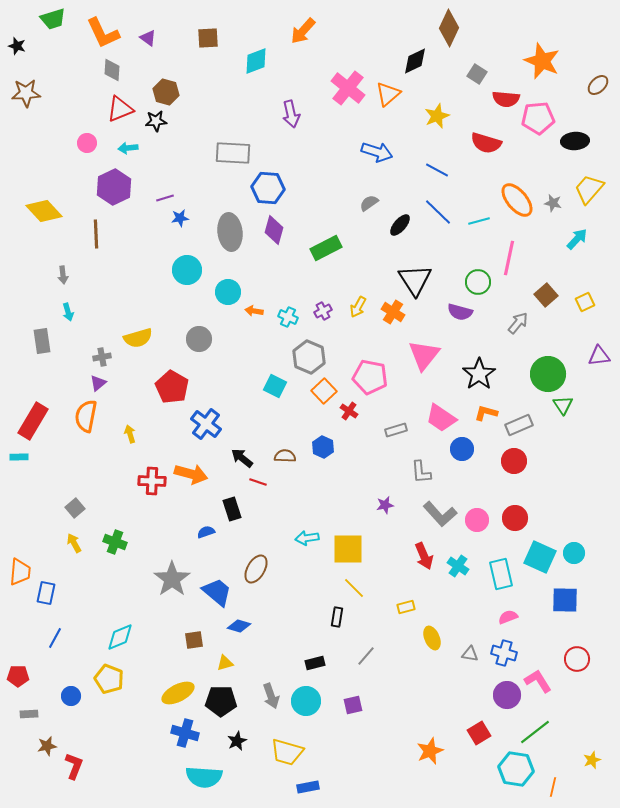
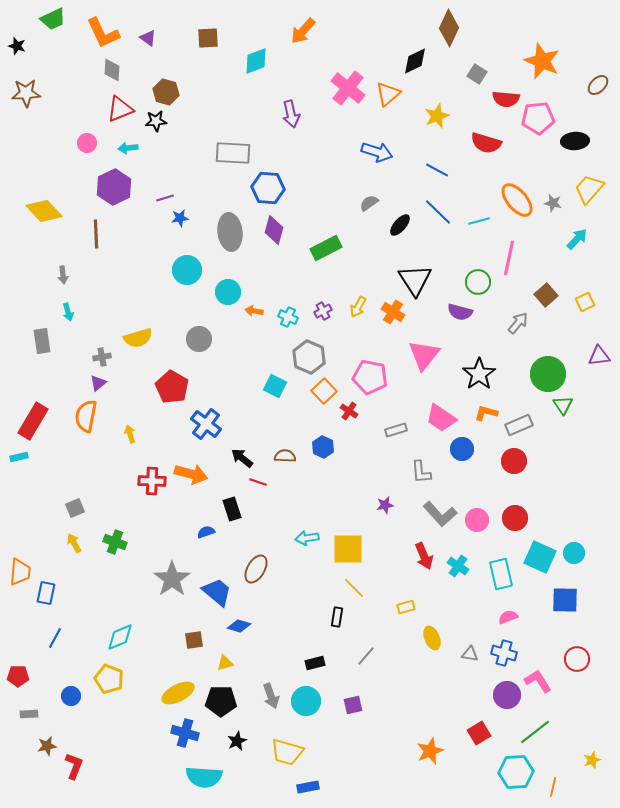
green trapezoid at (53, 19): rotated 8 degrees counterclockwise
cyan rectangle at (19, 457): rotated 12 degrees counterclockwise
gray square at (75, 508): rotated 18 degrees clockwise
cyan hexagon at (516, 769): moved 3 px down; rotated 12 degrees counterclockwise
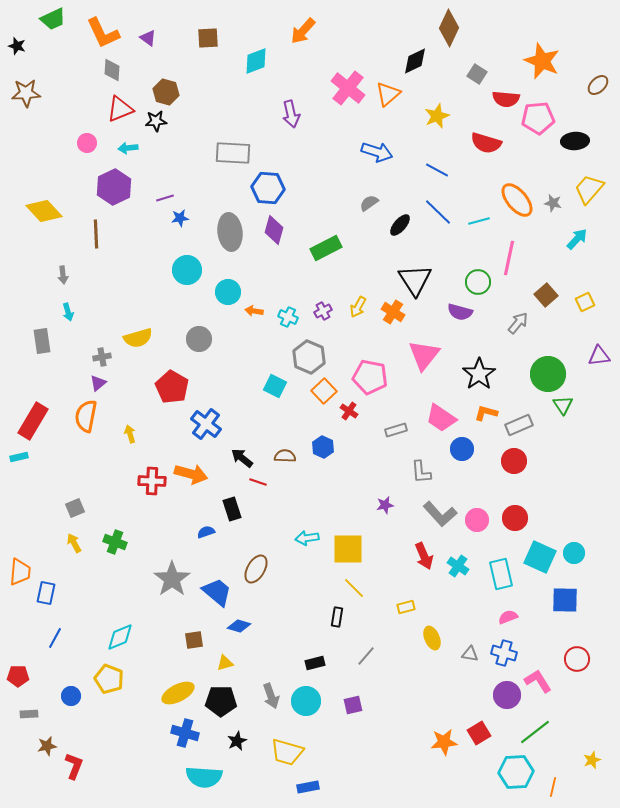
orange star at (430, 751): moved 14 px right, 9 px up; rotated 16 degrees clockwise
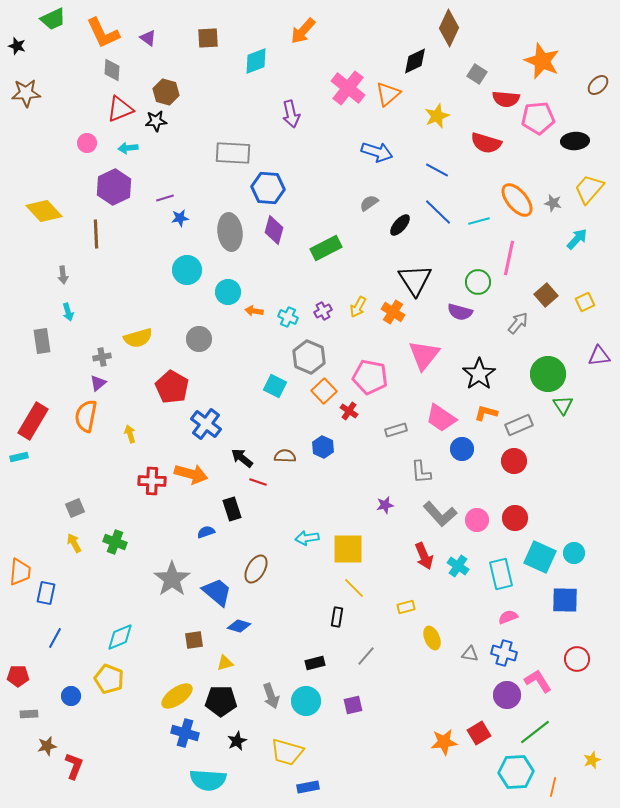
yellow ellipse at (178, 693): moved 1 px left, 3 px down; rotated 8 degrees counterclockwise
cyan semicircle at (204, 777): moved 4 px right, 3 px down
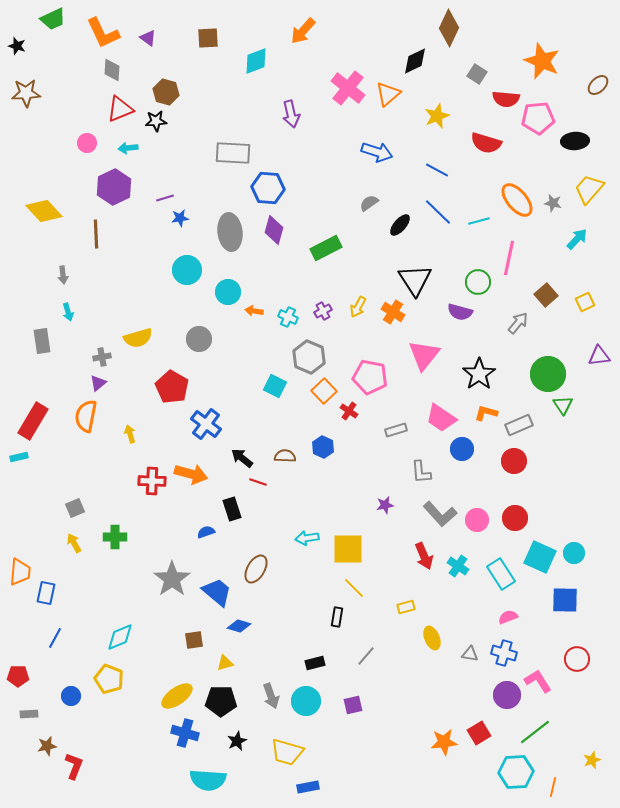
green cross at (115, 542): moved 5 px up; rotated 20 degrees counterclockwise
cyan rectangle at (501, 574): rotated 20 degrees counterclockwise
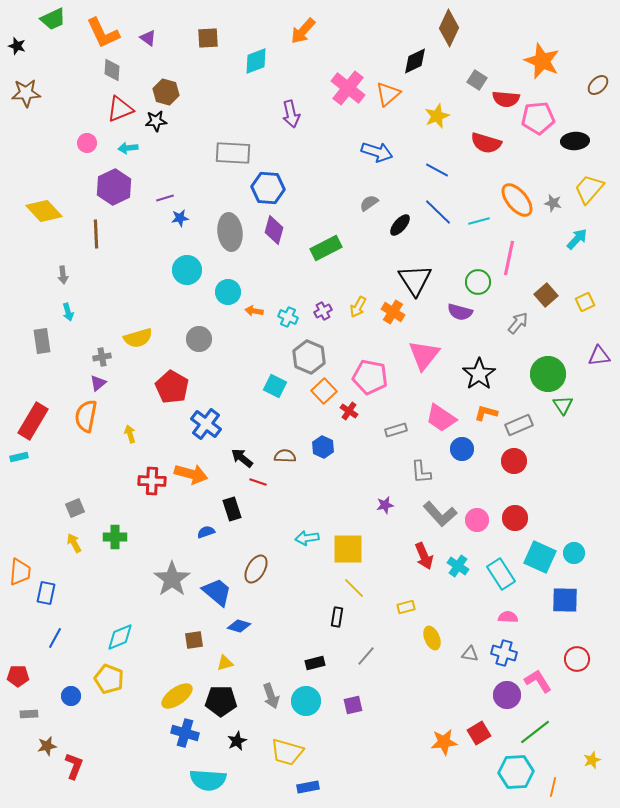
gray square at (477, 74): moved 6 px down
pink semicircle at (508, 617): rotated 24 degrees clockwise
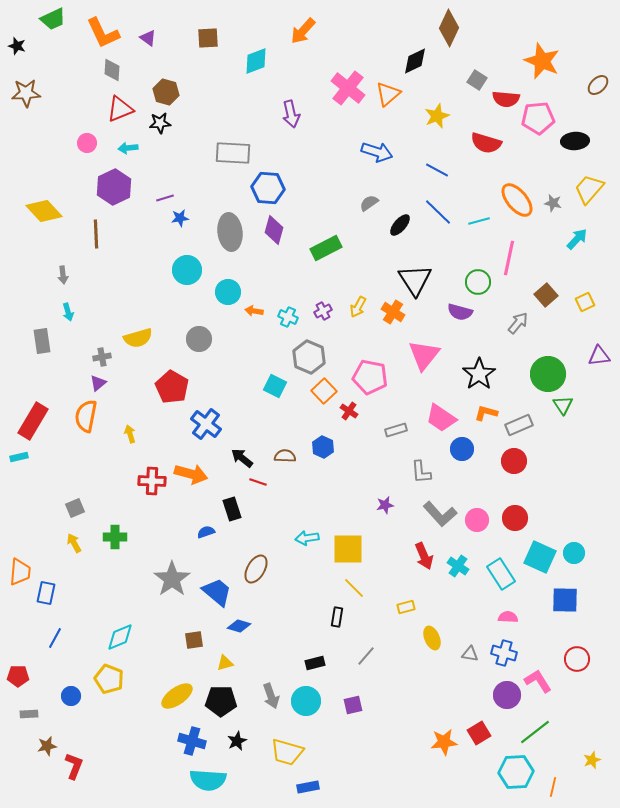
black star at (156, 121): moved 4 px right, 2 px down
blue cross at (185, 733): moved 7 px right, 8 px down
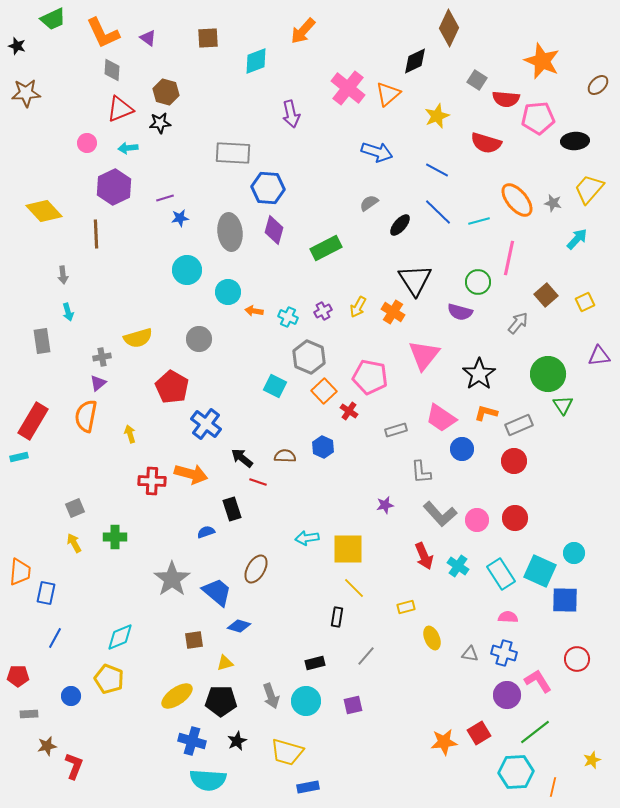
cyan square at (540, 557): moved 14 px down
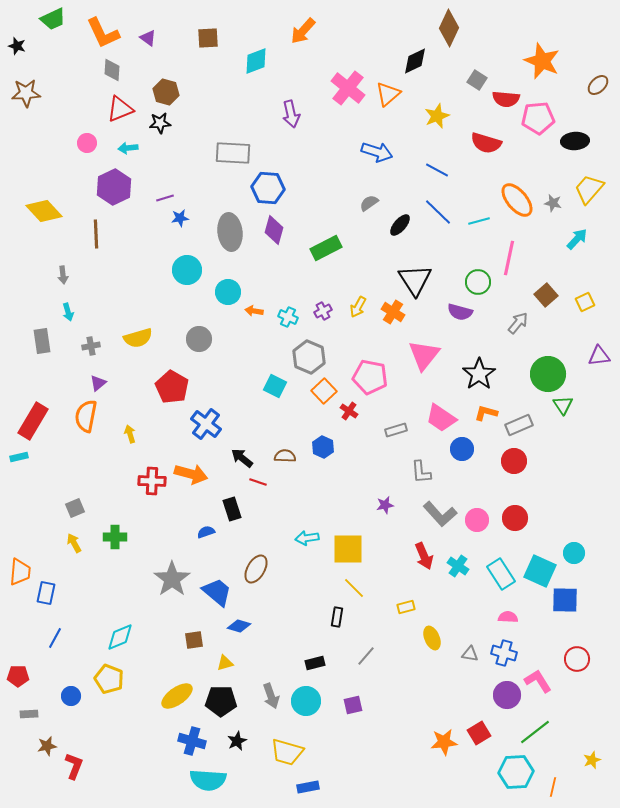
gray cross at (102, 357): moved 11 px left, 11 px up
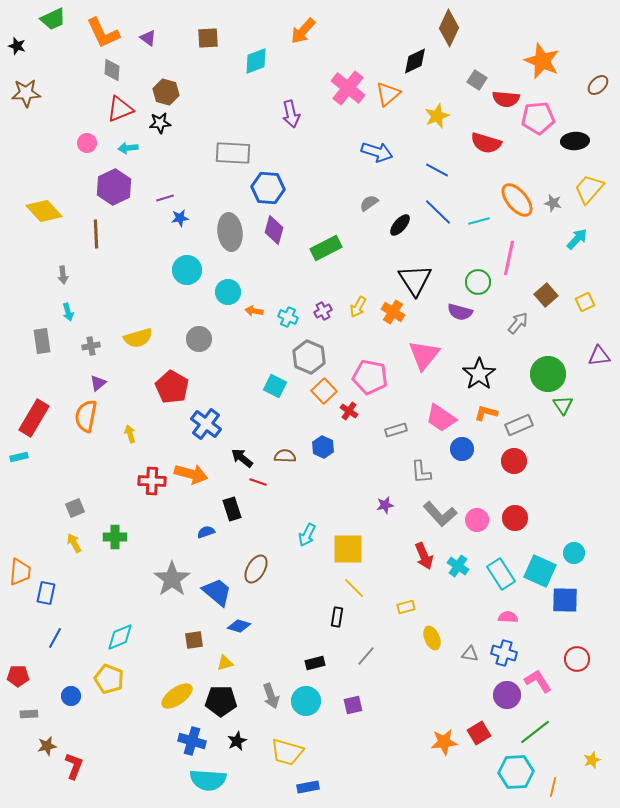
red rectangle at (33, 421): moved 1 px right, 3 px up
cyan arrow at (307, 538): moved 3 px up; rotated 55 degrees counterclockwise
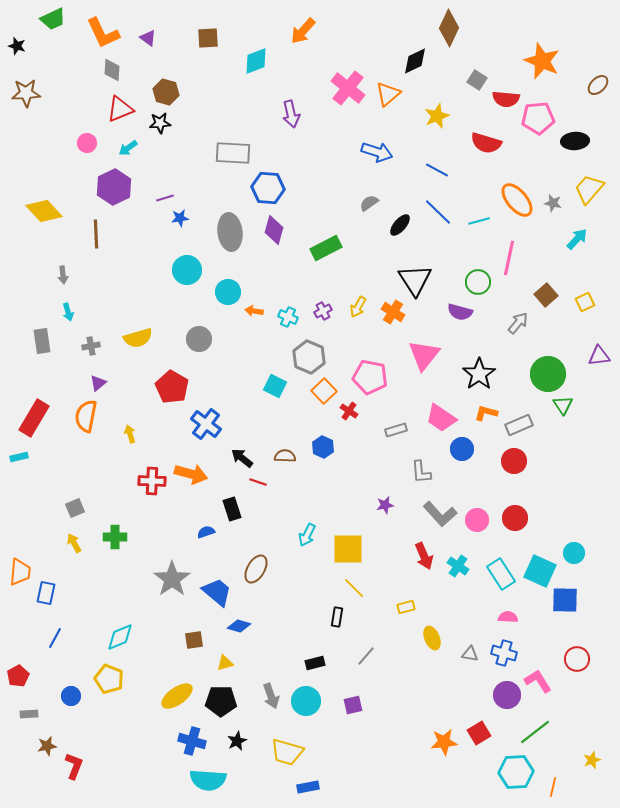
cyan arrow at (128, 148): rotated 30 degrees counterclockwise
red pentagon at (18, 676): rotated 30 degrees counterclockwise
